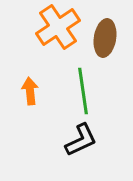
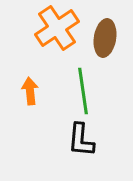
orange cross: moved 1 px left, 1 px down
black L-shape: rotated 120 degrees clockwise
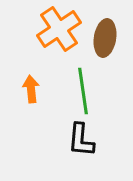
orange cross: moved 2 px right, 1 px down
orange arrow: moved 1 px right, 2 px up
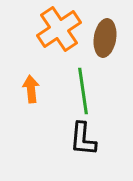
black L-shape: moved 2 px right, 1 px up
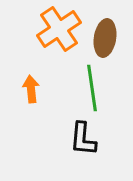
green line: moved 9 px right, 3 px up
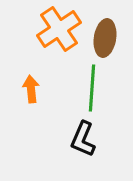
green line: rotated 12 degrees clockwise
black L-shape: rotated 18 degrees clockwise
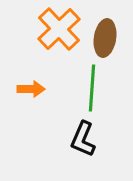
orange cross: rotated 9 degrees counterclockwise
orange arrow: rotated 96 degrees clockwise
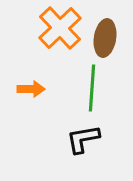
orange cross: moved 1 px right, 1 px up
black L-shape: rotated 57 degrees clockwise
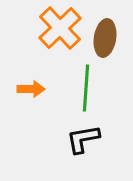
green line: moved 6 px left
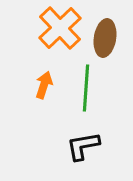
orange arrow: moved 13 px right, 4 px up; rotated 72 degrees counterclockwise
black L-shape: moved 7 px down
